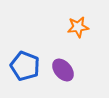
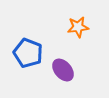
blue pentagon: moved 3 px right, 13 px up
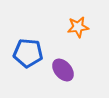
blue pentagon: rotated 16 degrees counterclockwise
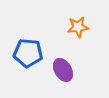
purple ellipse: rotated 10 degrees clockwise
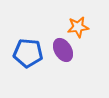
purple ellipse: moved 20 px up
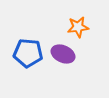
purple ellipse: moved 4 px down; rotated 35 degrees counterclockwise
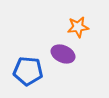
blue pentagon: moved 18 px down
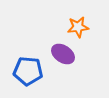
purple ellipse: rotated 10 degrees clockwise
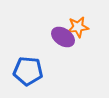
purple ellipse: moved 17 px up
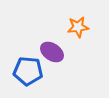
purple ellipse: moved 11 px left, 15 px down
